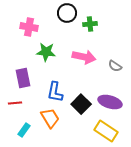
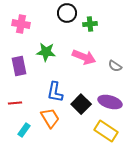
pink cross: moved 8 px left, 3 px up
pink arrow: rotated 10 degrees clockwise
purple rectangle: moved 4 px left, 12 px up
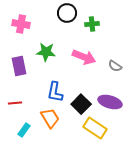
green cross: moved 2 px right
yellow rectangle: moved 11 px left, 3 px up
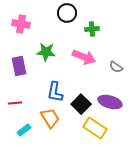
green cross: moved 5 px down
gray semicircle: moved 1 px right, 1 px down
cyan rectangle: rotated 16 degrees clockwise
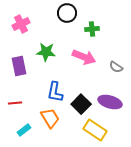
pink cross: rotated 36 degrees counterclockwise
yellow rectangle: moved 2 px down
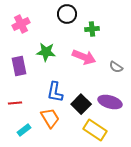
black circle: moved 1 px down
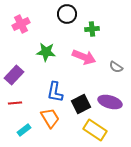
purple rectangle: moved 5 px left, 9 px down; rotated 54 degrees clockwise
black square: rotated 18 degrees clockwise
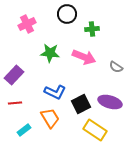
pink cross: moved 6 px right
green star: moved 4 px right, 1 px down
blue L-shape: rotated 75 degrees counterclockwise
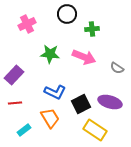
green star: moved 1 px down
gray semicircle: moved 1 px right, 1 px down
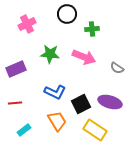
purple rectangle: moved 2 px right, 6 px up; rotated 24 degrees clockwise
orange trapezoid: moved 7 px right, 3 px down
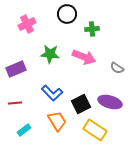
blue L-shape: moved 3 px left, 1 px down; rotated 20 degrees clockwise
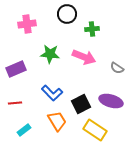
pink cross: rotated 18 degrees clockwise
purple ellipse: moved 1 px right, 1 px up
